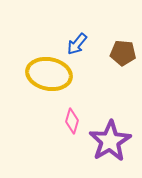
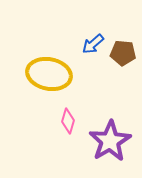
blue arrow: moved 16 px right; rotated 10 degrees clockwise
pink diamond: moved 4 px left
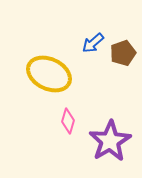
blue arrow: moved 1 px up
brown pentagon: rotated 25 degrees counterclockwise
yellow ellipse: rotated 15 degrees clockwise
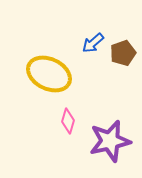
purple star: rotated 18 degrees clockwise
